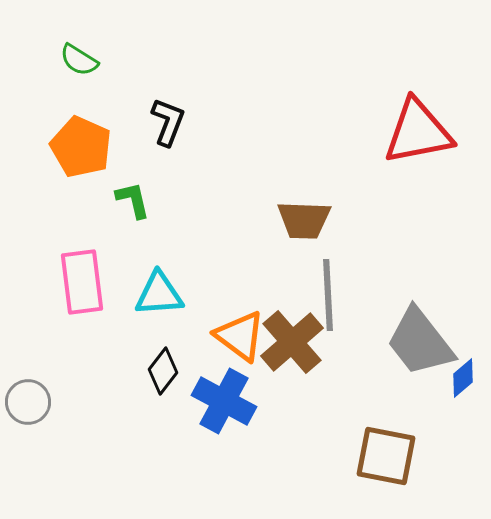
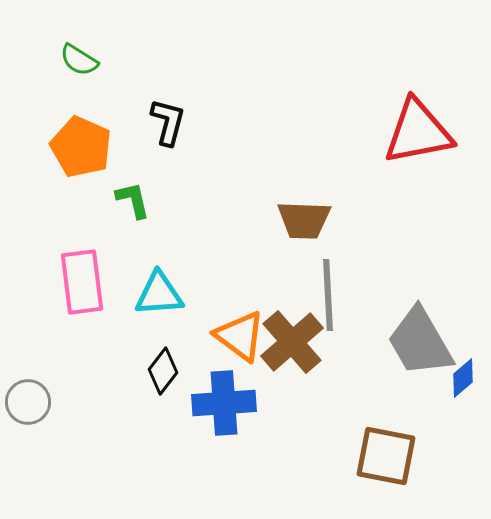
black L-shape: rotated 6 degrees counterclockwise
gray trapezoid: rotated 8 degrees clockwise
blue cross: moved 2 px down; rotated 32 degrees counterclockwise
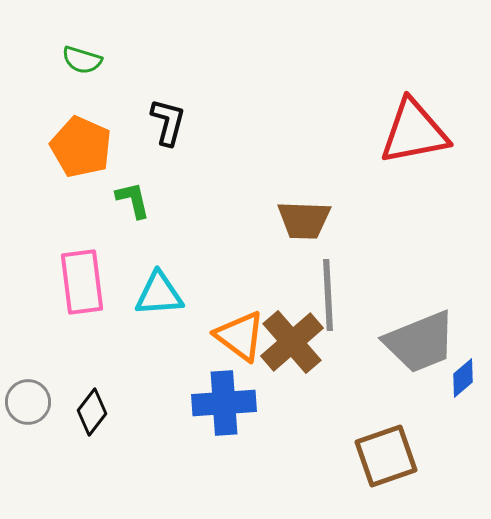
green semicircle: moved 3 px right; rotated 15 degrees counterclockwise
red triangle: moved 4 px left
gray trapezoid: rotated 82 degrees counterclockwise
black diamond: moved 71 px left, 41 px down
brown square: rotated 30 degrees counterclockwise
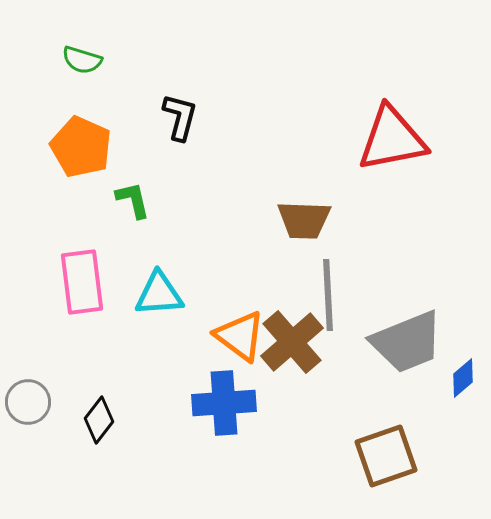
black L-shape: moved 12 px right, 5 px up
red triangle: moved 22 px left, 7 px down
gray trapezoid: moved 13 px left
black diamond: moved 7 px right, 8 px down
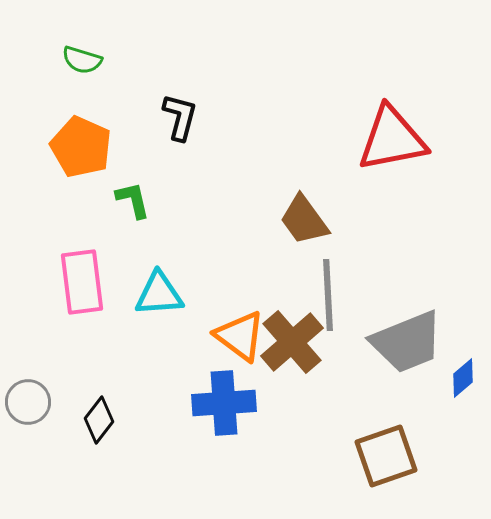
brown trapezoid: rotated 52 degrees clockwise
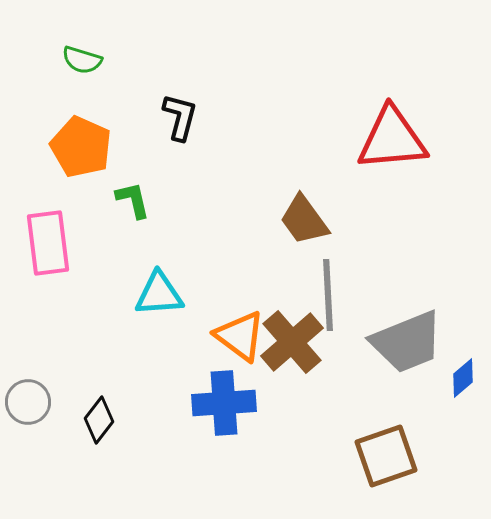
red triangle: rotated 6 degrees clockwise
pink rectangle: moved 34 px left, 39 px up
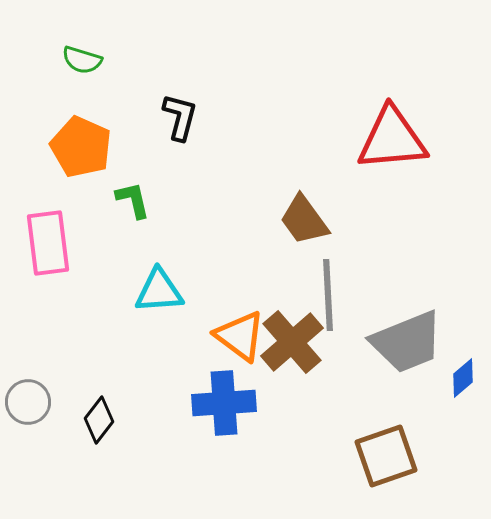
cyan triangle: moved 3 px up
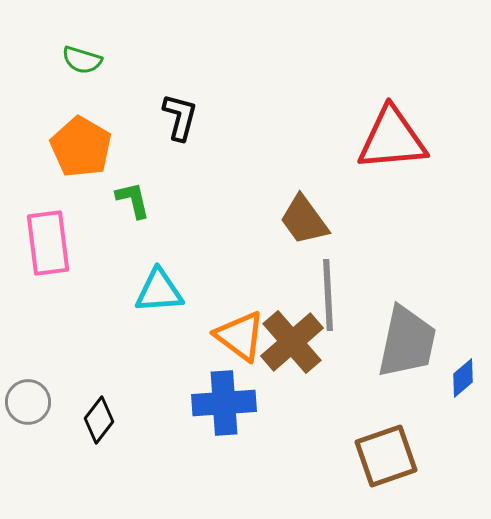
orange pentagon: rotated 6 degrees clockwise
gray trapezoid: rotated 56 degrees counterclockwise
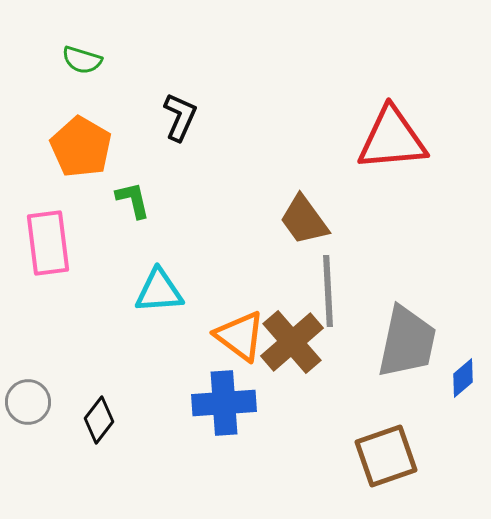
black L-shape: rotated 9 degrees clockwise
gray line: moved 4 px up
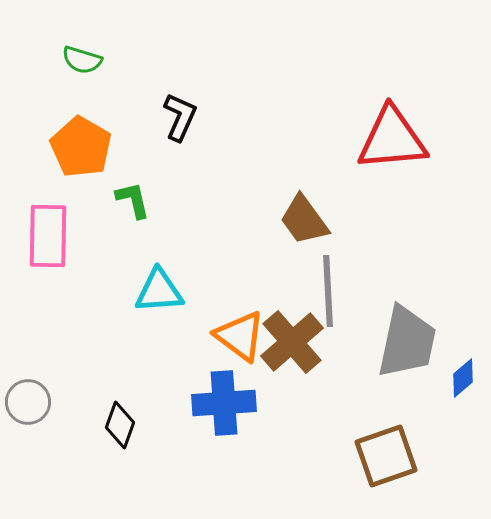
pink rectangle: moved 7 px up; rotated 8 degrees clockwise
black diamond: moved 21 px right, 5 px down; rotated 18 degrees counterclockwise
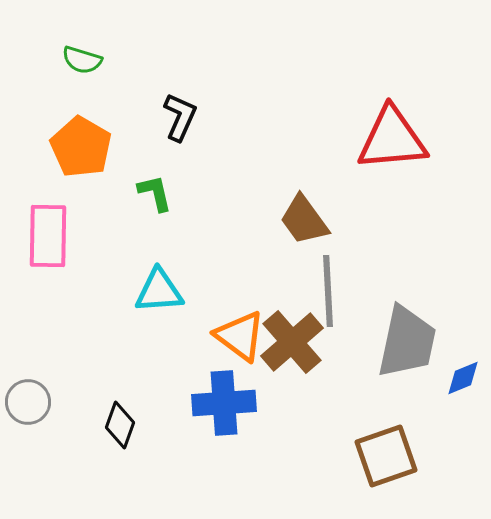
green L-shape: moved 22 px right, 7 px up
blue diamond: rotated 18 degrees clockwise
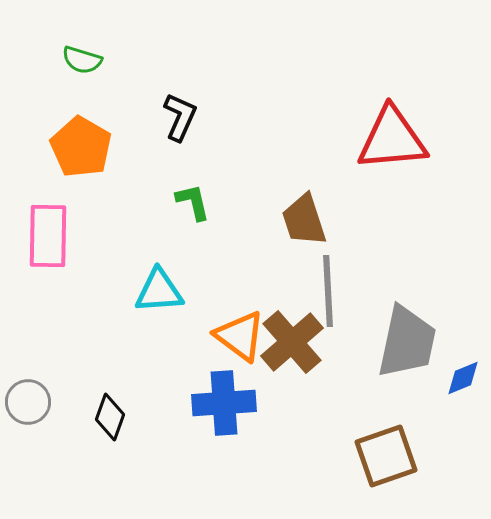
green L-shape: moved 38 px right, 9 px down
brown trapezoid: rotated 18 degrees clockwise
black diamond: moved 10 px left, 8 px up
